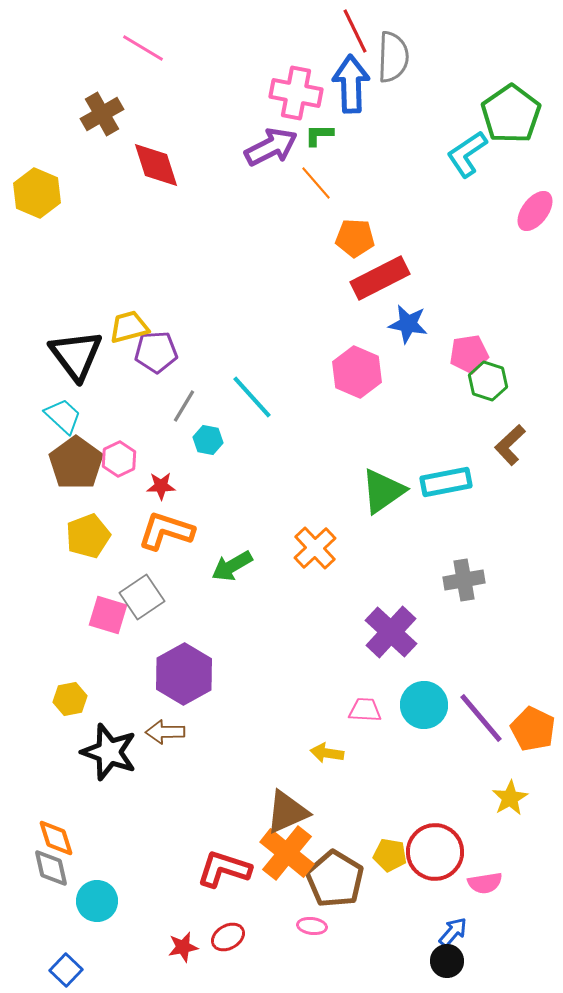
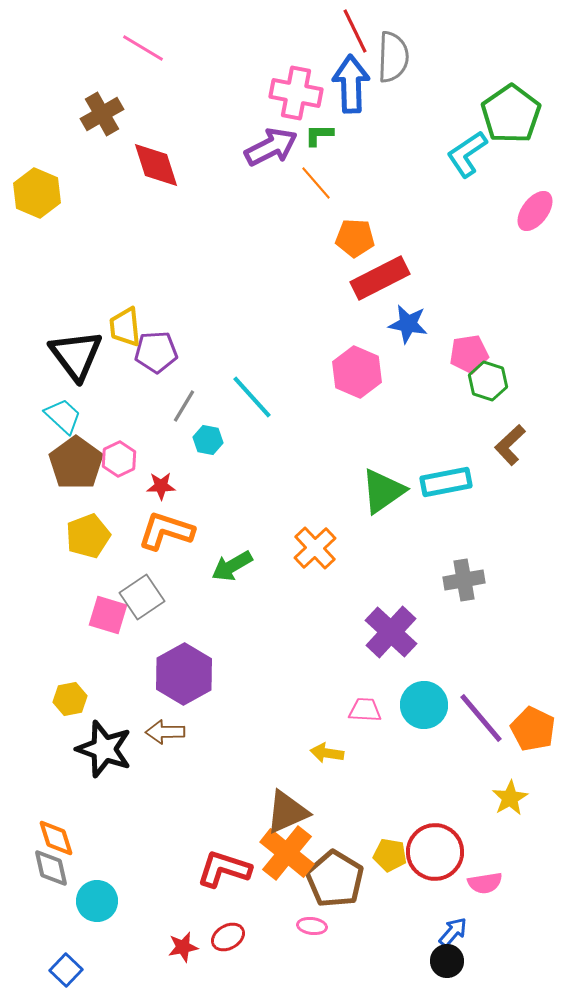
yellow trapezoid at (129, 327): moved 4 px left; rotated 81 degrees counterclockwise
black star at (109, 752): moved 5 px left, 3 px up
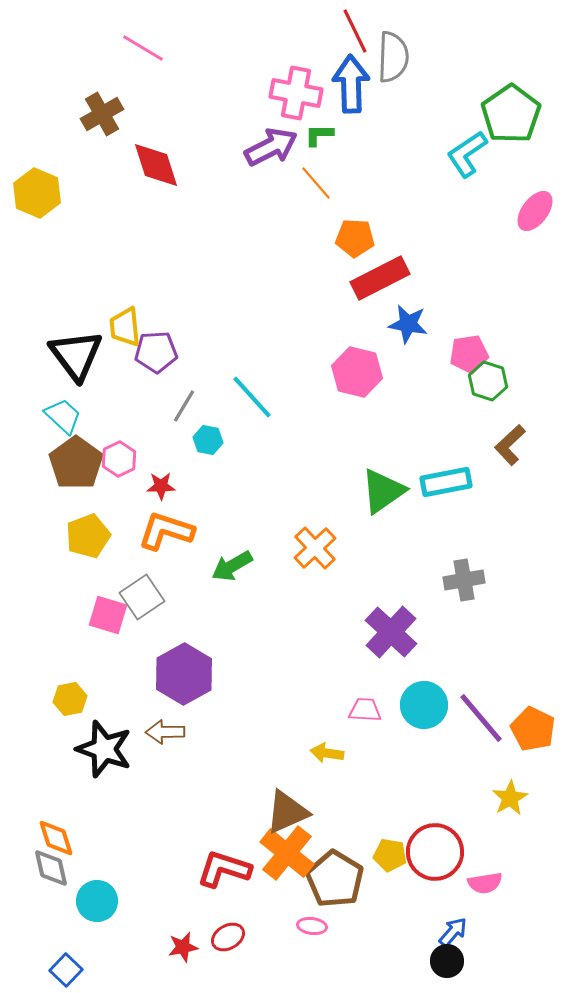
pink hexagon at (357, 372): rotated 9 degrees counterclockwise
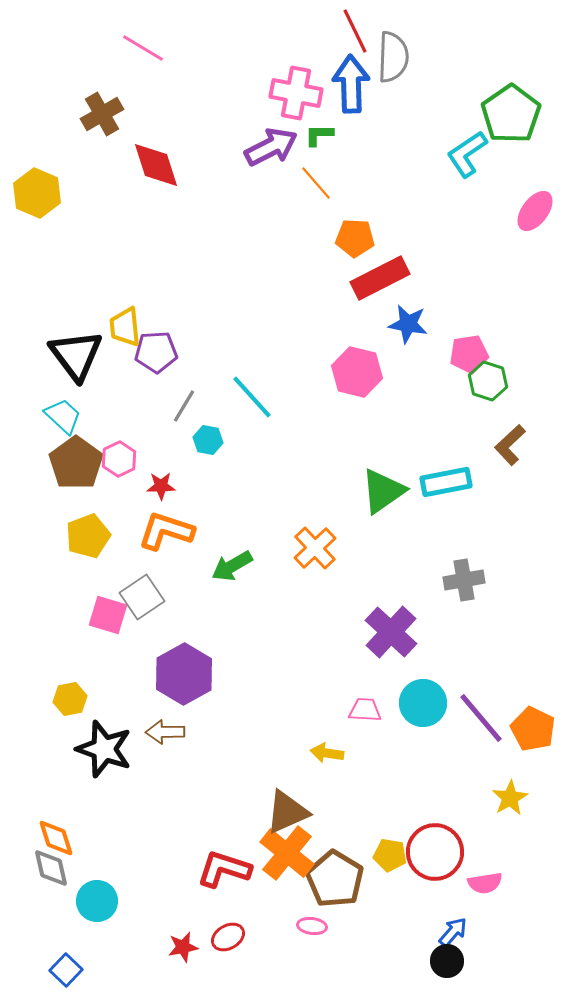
cyan circle at (424, 705): moved 1 px left, 2 px up
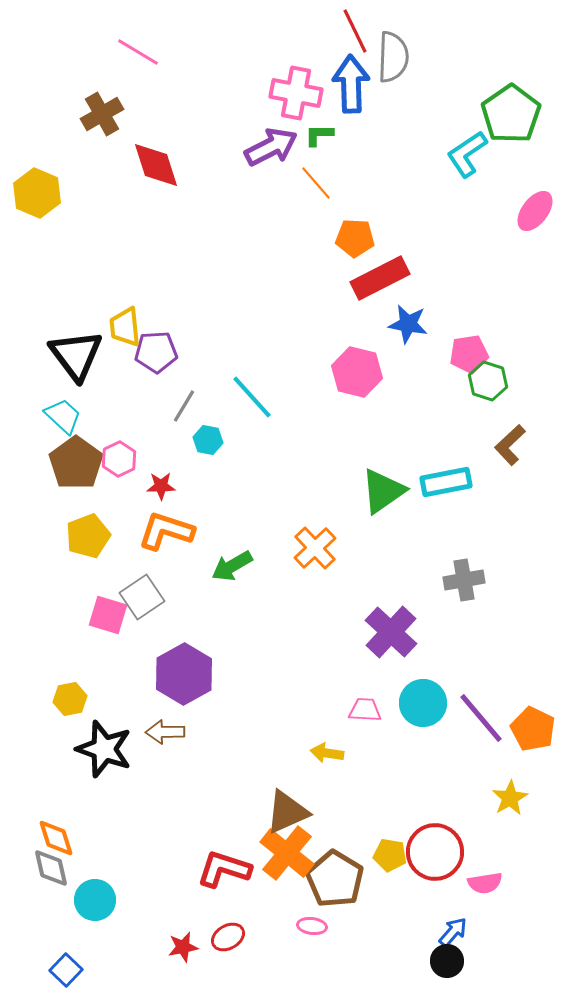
pink line at (143, 48): moved 5 px left, 4 px down
cyan circle at (97, 901): moved 2 px left, 1 px up
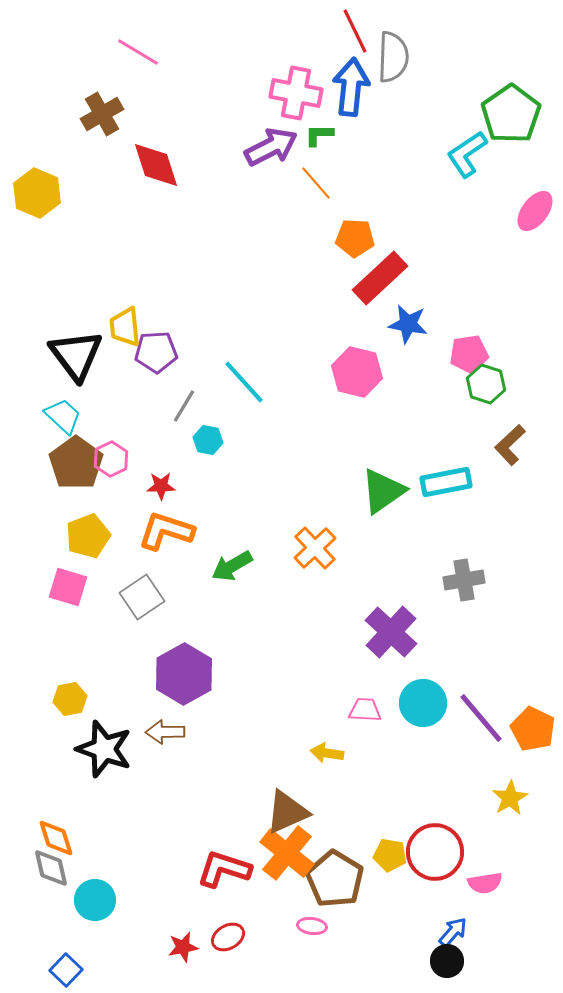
blue arrow at (351, 84): moved 3 px down; rotated 8 degrees clockwise
red rectangle at (380, 278): rotated 16 degrees counterclockwise
green hexagon at (488, 381): moved 2 px left, 3 px down
cyan line at (252, 397): moved 8 px left, 15 px up
pink hexagon at (119, 459): moved 8 px left
pink square at (108, 615): moved 40 px left, 28 px up
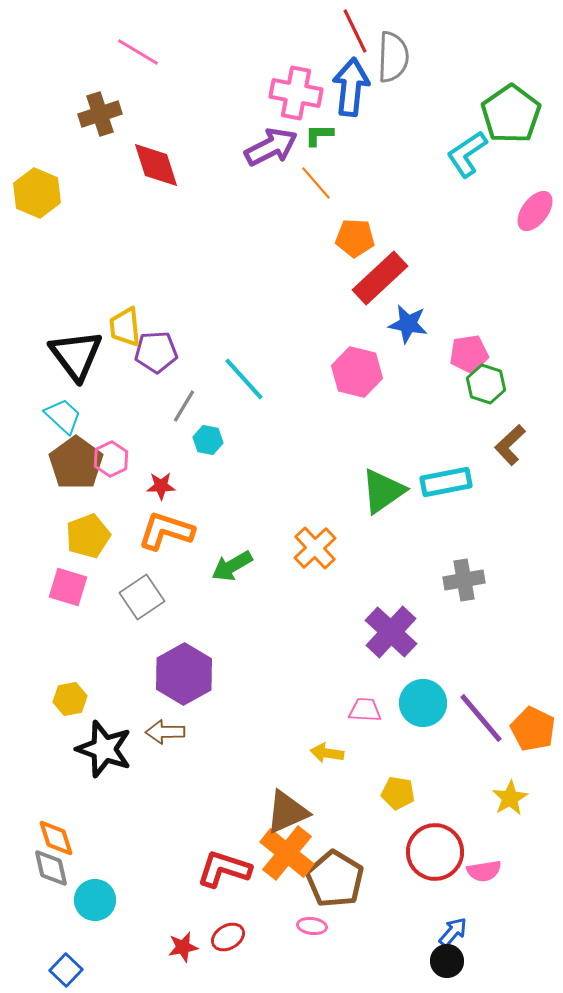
brown cross at (102, 114): moved 2 px left; rotated 12 degrees clockwise
cyan line at (244, 382): moved 3 px up
yellow pentagon at (390, 855): moved 8 px right, 62 px up
pink semicircle at (485, 883): moved 1 px left, 12 px up
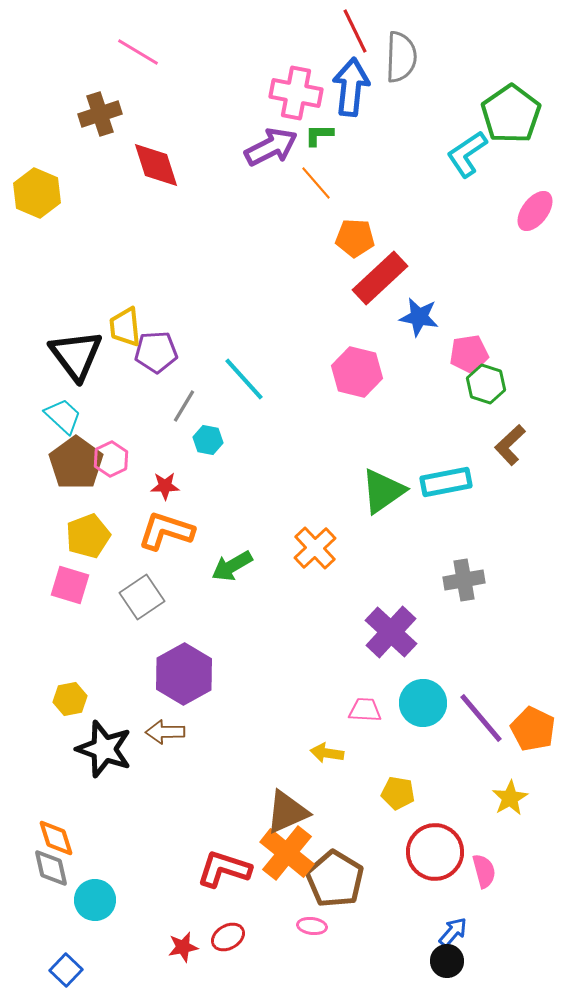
gray semicircle at (393, 57): moved 8 px right
blue star at (408, 324): moved 11 px right, 7 px up
red star at (161, 486): moved 4 px right
pink square at (68, 587): moved 2 px right, 2 px up
pink semicircle at (484, 871): rotated 96 degrees counterclockwise
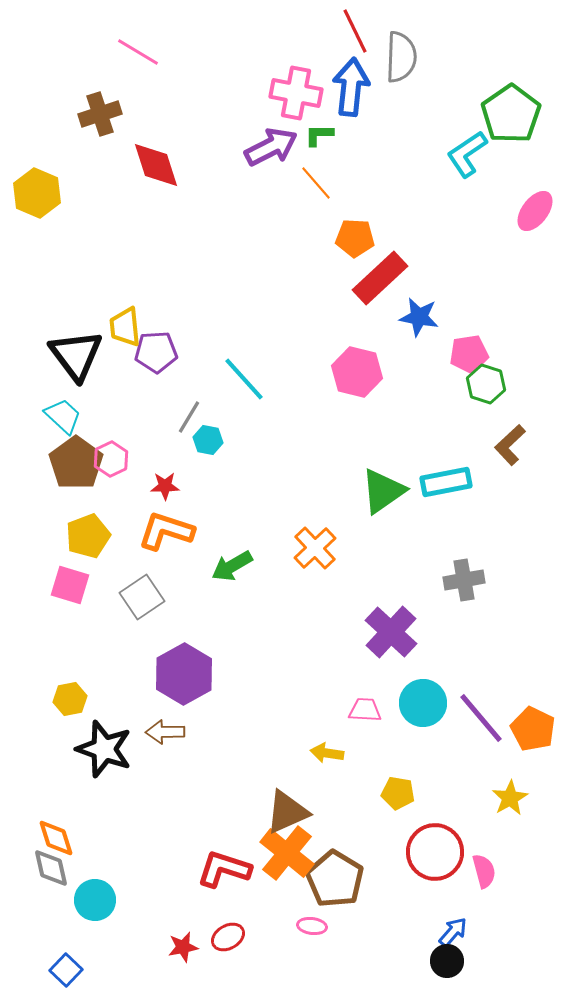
gray line at (184, 406): moved 5 px right, 11 px down
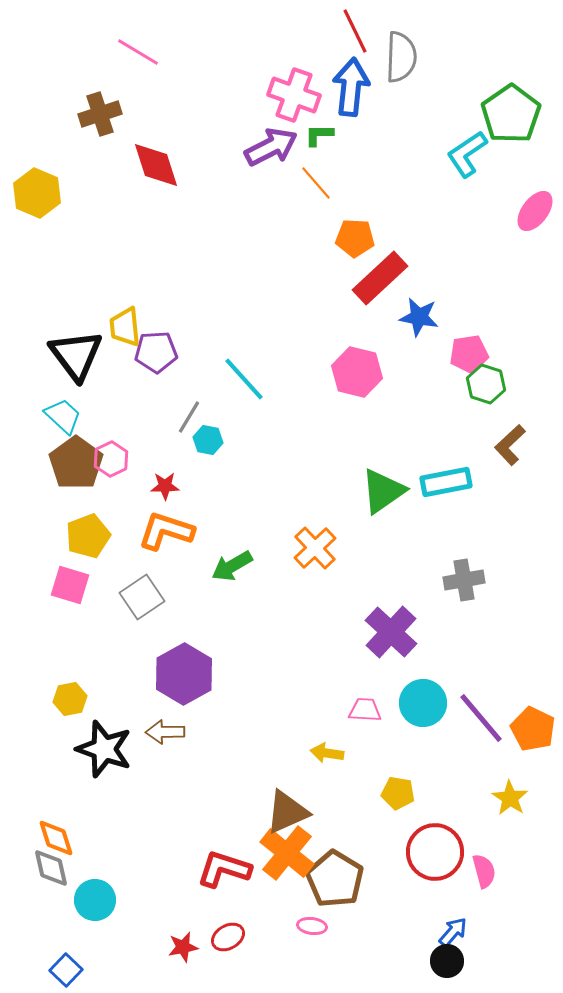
pink cross at (296, 93): moved 2 px left, 2 px down; rotated 9 degrees clockwise
yellow star at (510, 798): rotated 9 degrees counterclockwise
